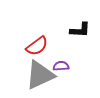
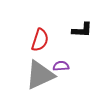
black L-shape: moved 2 px right
red semicircle: moved 3 px right, 6 px up; rotated 35 degrees counterclockwise
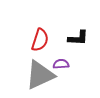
black L-shape: moved 4 px left, 8 px down
purple semicircle: moved 2 px up
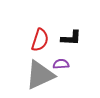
black L-shape: moved 7 px left
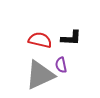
red semicircle: rotated 95 degrees counterclockwise
purple semicircle: moved 1 px down; rotated 98 degrees counterclockwise
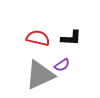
red semicircle: moved 2 px left, 2 px up
purple semicircle: moved 1 px right; rotated 112 degrees counterclockwise
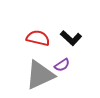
black L-shape: rotated 40 degrees clockwise
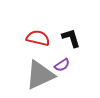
black L-shape: rotated 150 degrees counterclockwise
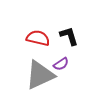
black L-shape: moved 2 px left, 2 px up
purple semicircle: moved 1 px left, 1 px up
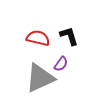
purple semicircle: rotated 21 degrees counterclockwise
gray triangle: moved 3 px down
